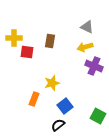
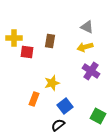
purple cross: moved 3 px left, 5 px down; rotated 12 degrees clockwise
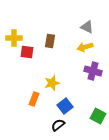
purple cross: moved 2 px right; rotated 18 degrees counterclockwise
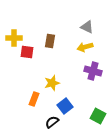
black semicircle: moved 6 px left, 3 px up
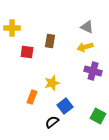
yellow cross: moved 2 px left, 10 px up
orange rectangle: moved 2 px left, 2 px up
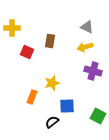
red square: rotated 16 degrees clockwise
blue square: moved 2 px right; rotated 35 degrees clockwise
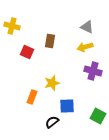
yellow cross: moved 2 px up; rotated 14 degrees clockwise
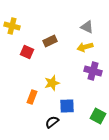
brown rectangle: rotated 56 degrees clockwise
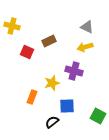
brown rectangle: moved 1 px left
purple cross: moved 19 px left
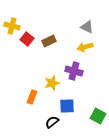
red square: moved 13 px up; rotated 16 degrees clockwise
